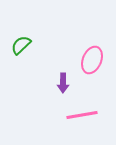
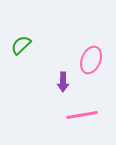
pink ellipse: moved 1 px left
purple arrow: moved 1 px up
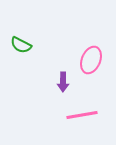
green semicircle: rotated 110 degrees counterclockwise
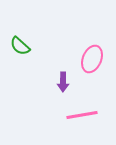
green semicircle: moved 1 px left, 1 px down; rotated 15 degrees clockwise
pink ellipse: moved 1 px right, 1 px up
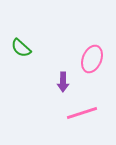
green semicircle: moved 1 px right, 2 px down
pink line: moved 2 px up; rotated 8 degrees counterclockwise
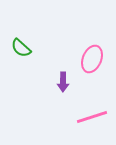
pink line: moved 10 px right, 4 px down
